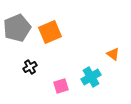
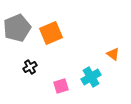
orange square: moved 1 px right, 1 px down
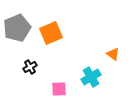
pink square: moved 2 px left, 3 px down; rotated 14 degrees clockwise
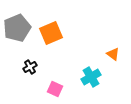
pink square: moved 4 px left; rotated 28 degrees clockwise
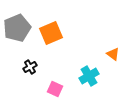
cyan cross: moved 2 px left, 1 px up
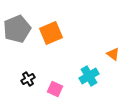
gray pentagon: moved 1 px down
black cross: moved 2 px left, 12 px down
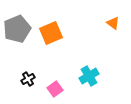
orange triangle: moved 31 px up
pink square: rotated 28 degrees clockwise
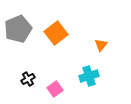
orange triangle: moved 12 px left, 22 px down; rotated 32 degrees clockwise
gray pentagon: moved 1 px right
orange square: moved 5 px right; rotated 15 degrees counterclockwise
cyan cross: rotated 12 degrees clockwise
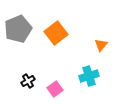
black cross: moved 2 px down
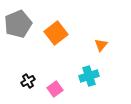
gray pentagon: moved 5 px up
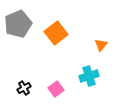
black cross: moved 4 px left, 7 px down
pink square: moved 1 px right
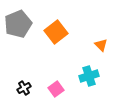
orange square: moved 1 px up
orange triangle: rotated 24 degrees counterclockwise
